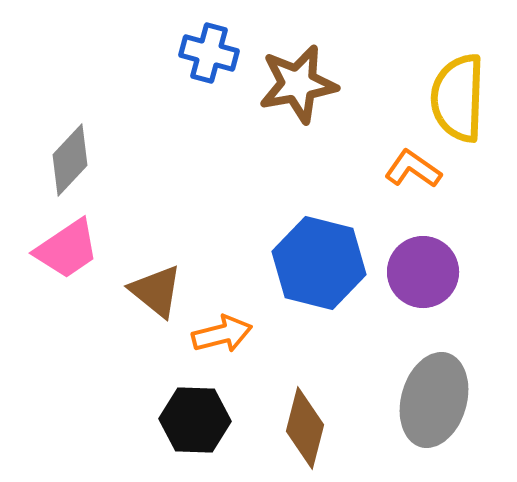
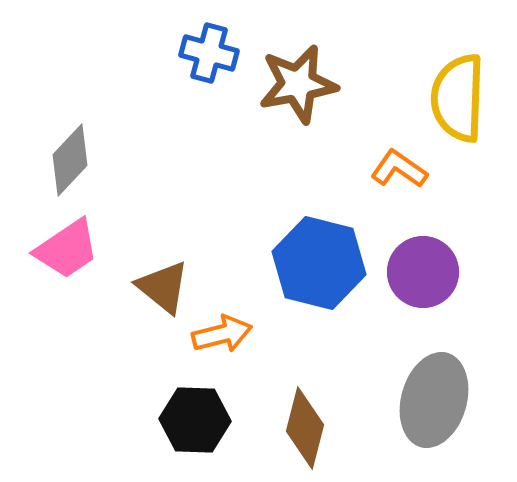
orange L-shape: moved 14 px left
brown triangle: moved 7 px right, 4 px up
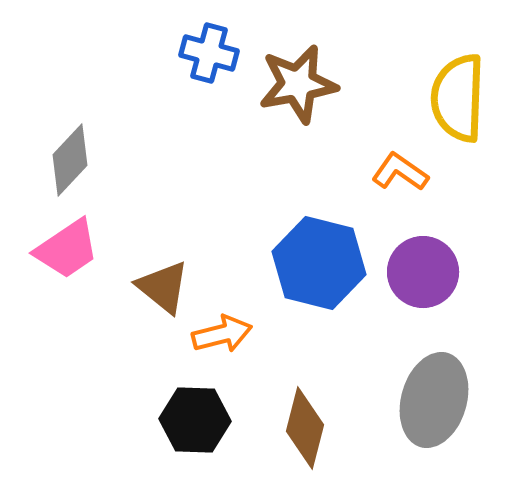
orange L-shape: moved 1 px right, 3 px down
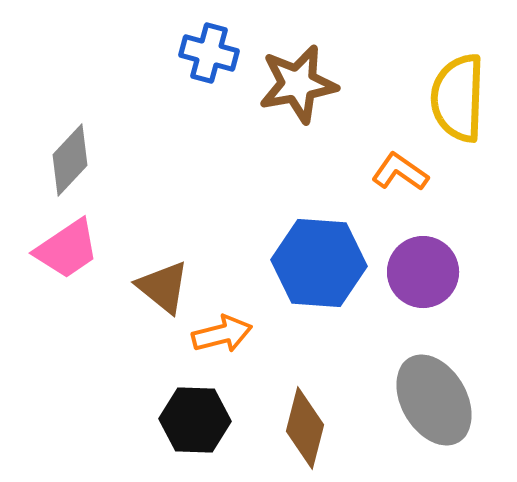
blue hexagon: rotated 10 degrees counterclockwise
gray ellipse: rotated 46 degrees counterclockwise
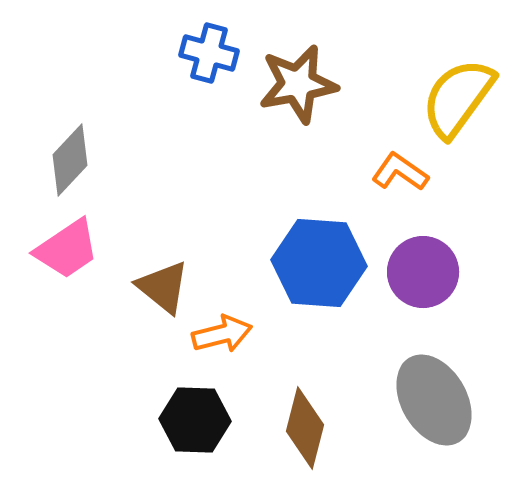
yellow semicircle: rotated 34 degrees clockwise
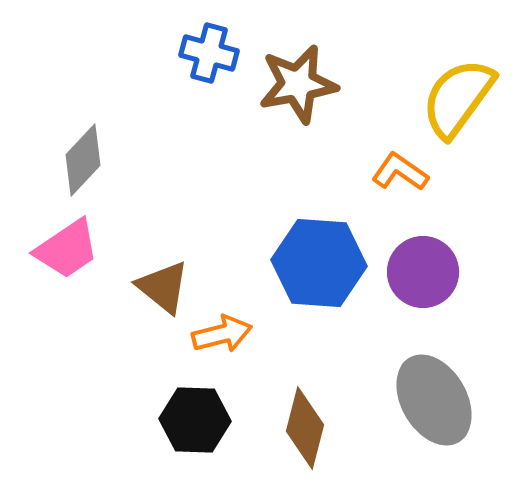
gray diamond: moved 13 px right
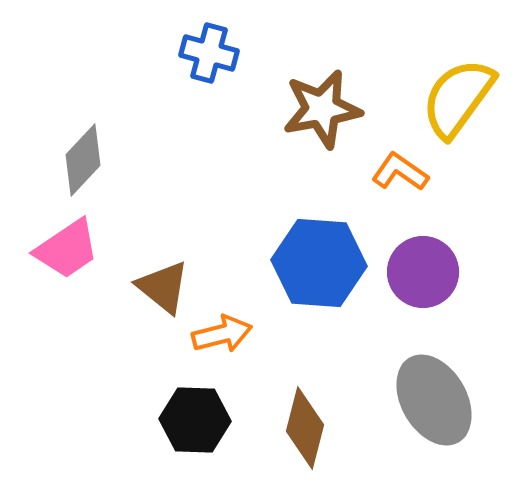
brown star: moved 24 px right, 25 px down
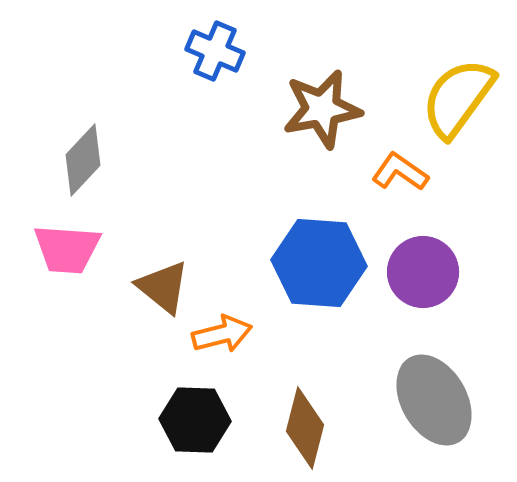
blue cross: moved 6 px right, 2 px up; rotated 8 degrees clockwise
pink trapezoid: rotated 38 degrees clockwise
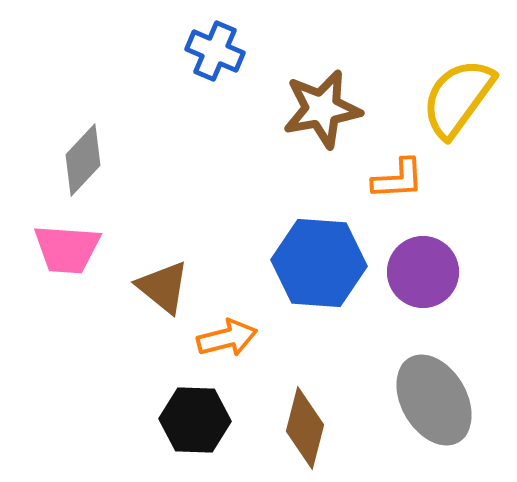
orange L-shape: moved 2 px left, 7 px down; rotated 142 degrees clockwise
orange arrow: moved 5 px right, 4 px down
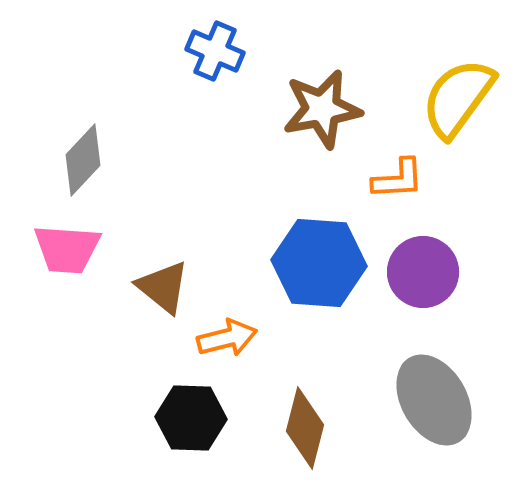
black hexagon: moved 4 px left, 2 px up
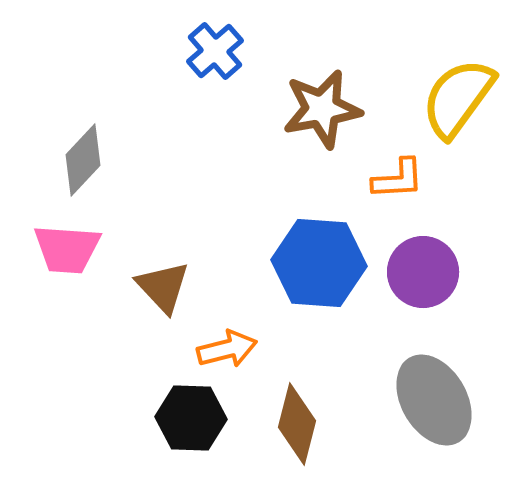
blue cross: rotated 26 degrees clockwise
brown triangle: rotated 8 degrees clockwise
orange arrow: moved 11 px down
brown diamond: moved 8 px left, 4 px up
